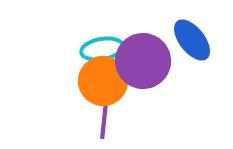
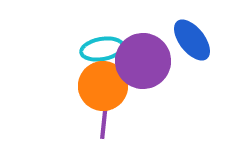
orange circle: moved 5 px down
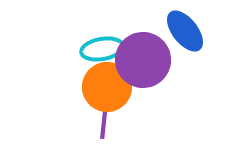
blue ellipse: moved 7 px left, 9 px up
purple circle: moved 1 px up
orange circle: moved 4 px right, 1 px down
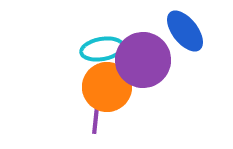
purple line: moved 8 px left, 5 px up
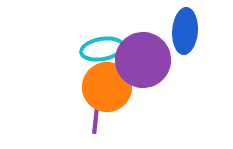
blue ellipse: rotated 42 degrees clockwise
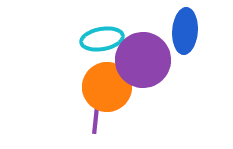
cyan ellipse: moved 10 px up
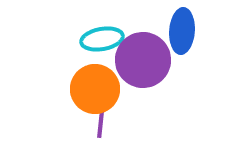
blue ellipse: moved 3 px left
orange circle: moved 12 px left, 2 px down
purple line: moved 5 px right, 4 px down
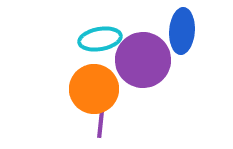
cyan ellipse: moved 2 px left
orange circle: moved 1 px left
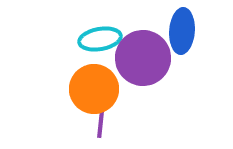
purple circle: moved 2 px up
